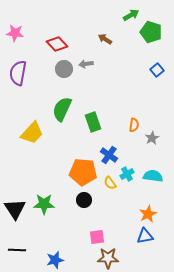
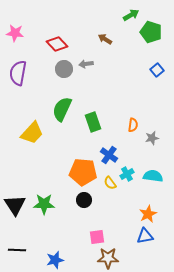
orange semicircle: moved 1 px left
gray star: rotated 16 degrees clockwise
black triangle: moved 4 px up
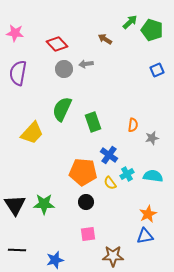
green arrow: moved 1 px left, 7 px down; rotated 14 degrees counterclockwise
green pentagon: moved 1 px right, 2 px up
blue square: rotated 16 degrees clockwise
black circle: moved 2 px right, 2 px down
pink square: moved 9 px left, 3 px up
brown star: moved 5 px right, 2 px up
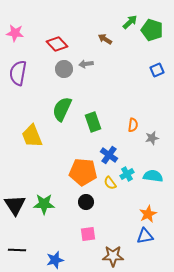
yellow trapezoid: moved 3 px down; rotated 115 degrees clockwise
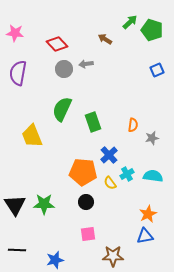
blue cross: rotated 12 degrees clockwise
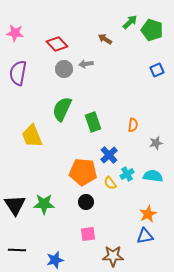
gray star: moved 4 px right, 5 px down
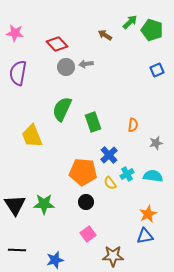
brown arrow: moved 4 px up
gray circle: moved 2 px right, 2 px up
pink square: rotated 28 degrees counterclockwise
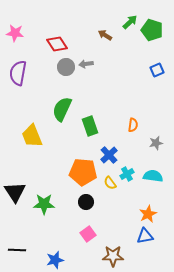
red diamond: rotated 10 degrees clockwise
green rectangle: moved 3 px left, 4 px down
black triangle: moved 13 px up
